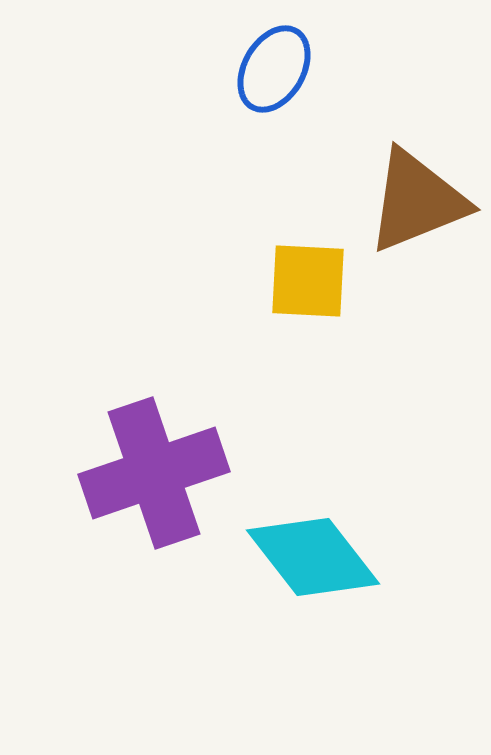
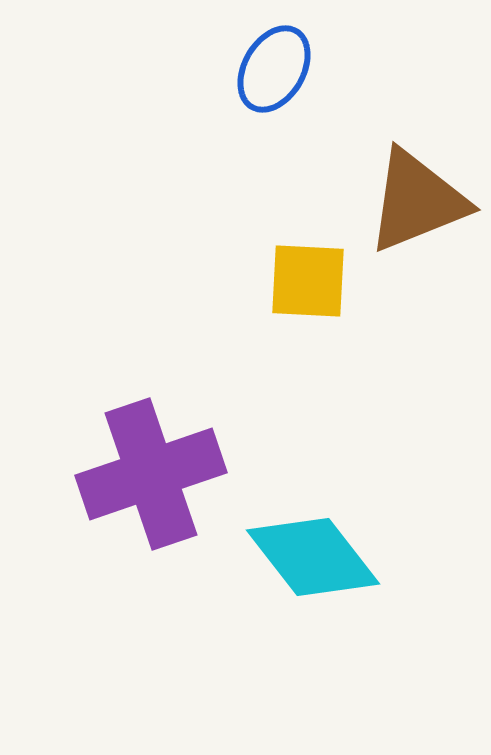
purple cross: moved 3 px left, 1 px down
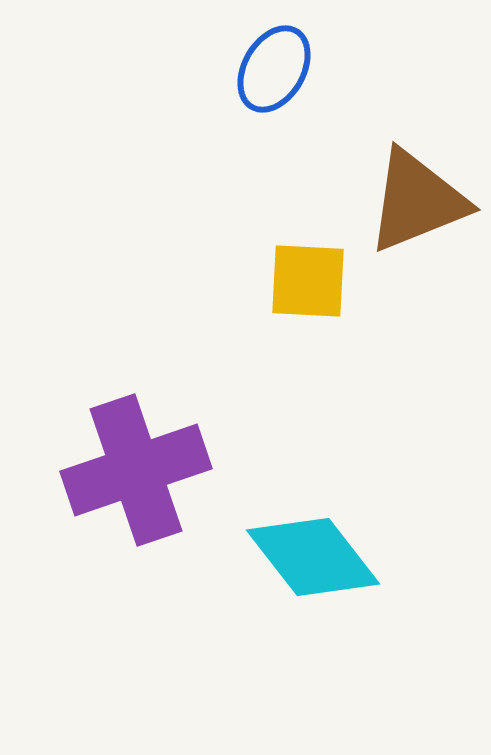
purple cross: moved 15 px left, 4 px up
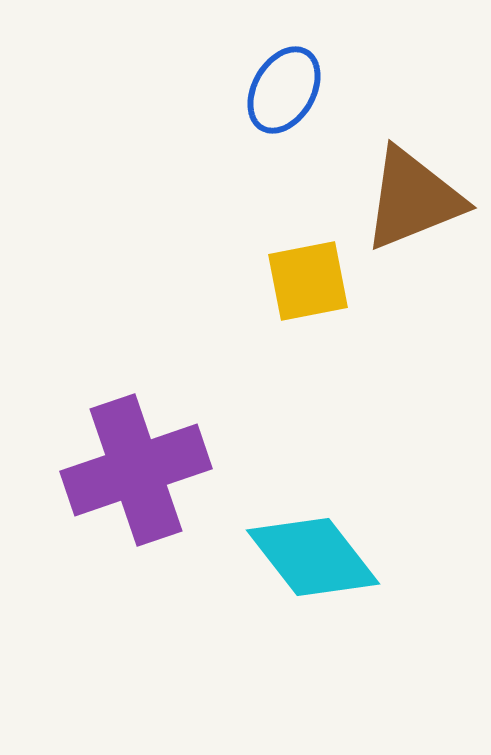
blue ellipse: moved 10 px right, 21 px down
brown triangle: moved 4 px left, 2 px up
yellow square: rotated 14 degrees counterclockwise
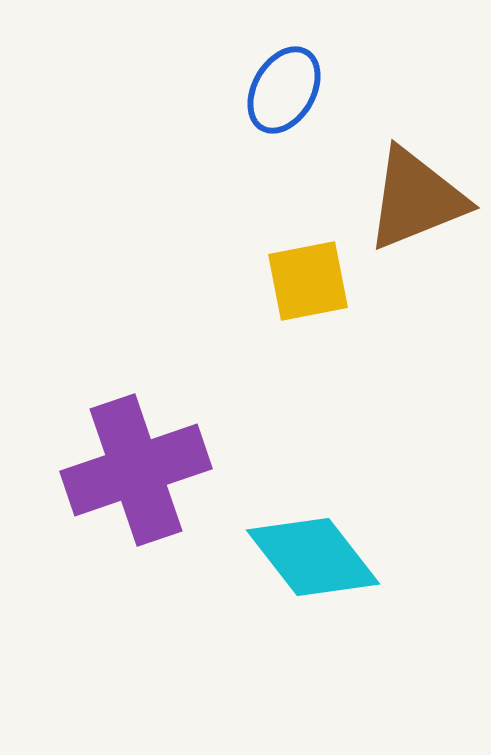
brown triangle: moved 3 px right
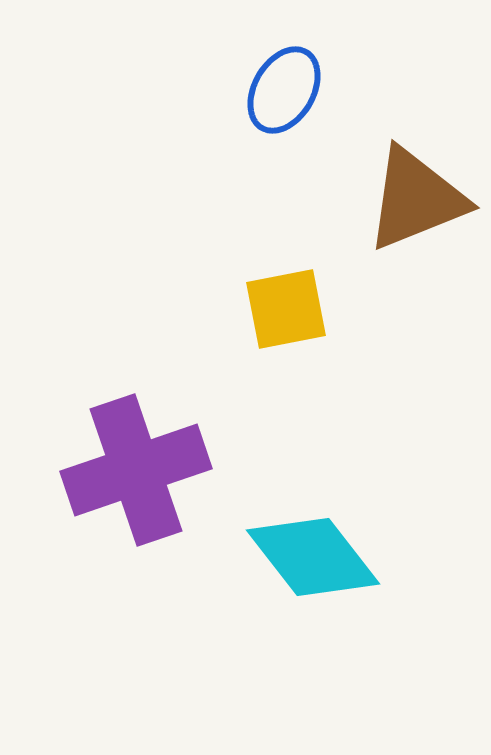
yellow square: moved 22 px left, 28 px down
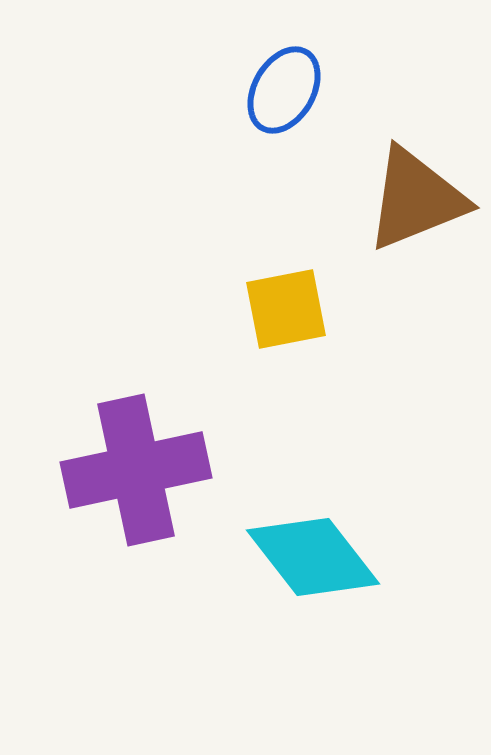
purple cross: rotated 7 degrees clockwise
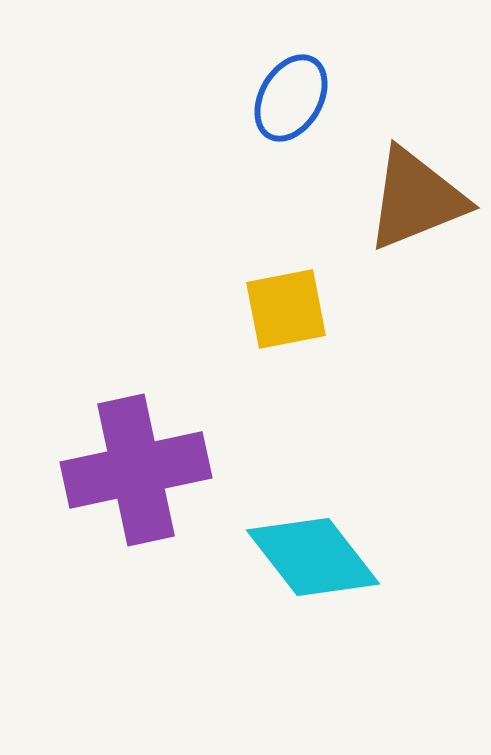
blue ellipse: moved 7 px right, 8 px down
